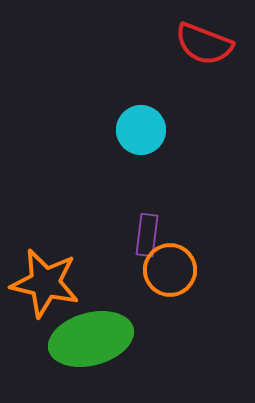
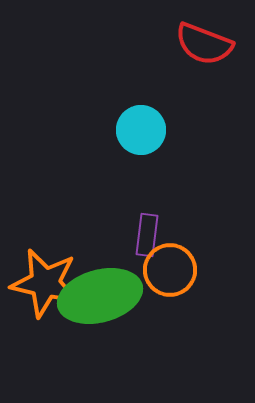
green ellipse: moved 9 px right, 43 px up
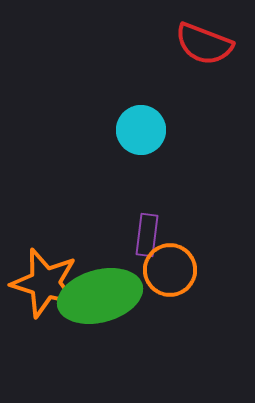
orange star: rotated 4 degrees clockwise
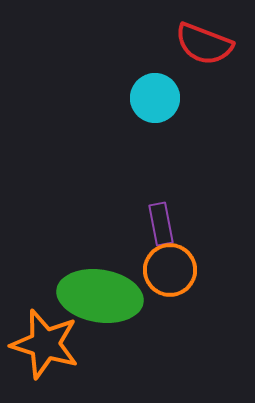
cyan circle: moved 14 px right, 32 px up
purple rectangle: moved 14 px right, 11 px up; rotated 18 degrees counterclockwise
orange star: moved 61 px down
green ellipse: rotated 24 degrees clockwise
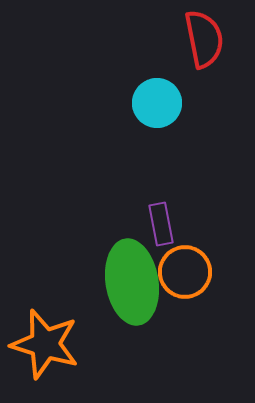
red semicircle: moved 5 px up; rotated 122 degrees counterclockwise
cyan circle: moved 2 px right, 5 px down
orange circle: moved 15 px right, 2 px down
green ellipse: moved 32 px right, 14 px up; rotated 72 degrees clockwise
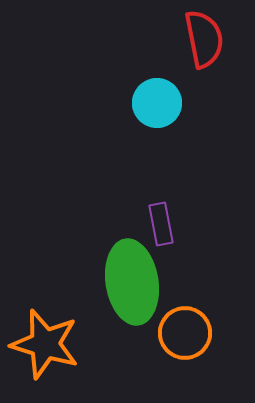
orange circle: moved 61 px down
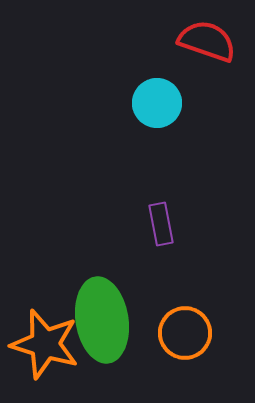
red semicircle: moved 3 px right, 2 px down; rotated 60 degrees counterclockwise
green ellipse: moved 30 px left, 38 px down
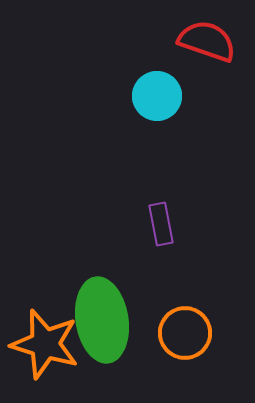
cyan circle: moved 7 px up
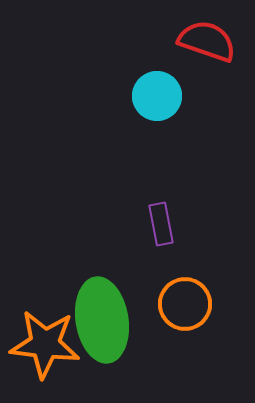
orange circle: moved 29 px up
orange star: rotated 10 degrees counterclockwise
